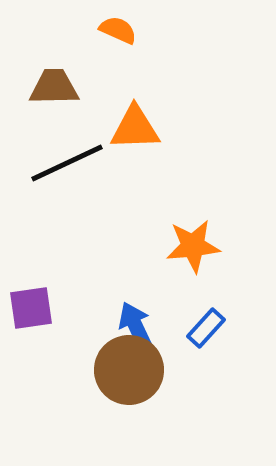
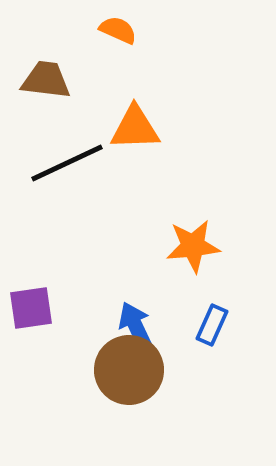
brown trapezoid: moved 8 px left, 7 px up; rotated 8 degrees clockwise
blue rectangle: moved 6 px right, 3 px up; rotated 18 degrees counterclockwise
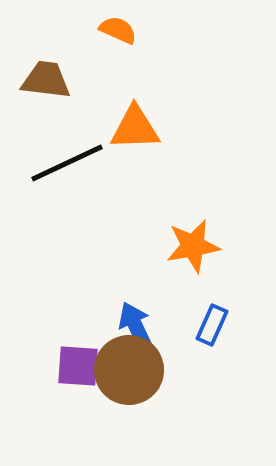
orange star: rotated 4 degrees counterclockwise
purple square: moved 47 px right, 58 px down; rotated 12 degrees clockwise
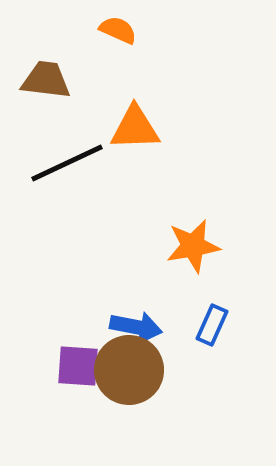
blue arrow: rotated 126 degrees clockwise
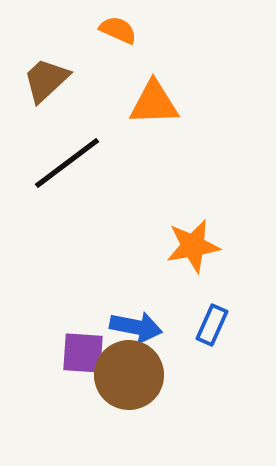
brown trapezoid: rotated 50 degrees counterclockwise
orange triangle: moved 19 px right, 25 px up
black line: rotated 12 degrees counterclockwise
purple square: moved 5 px right, 13 px up
brown circle: moved 5 px down
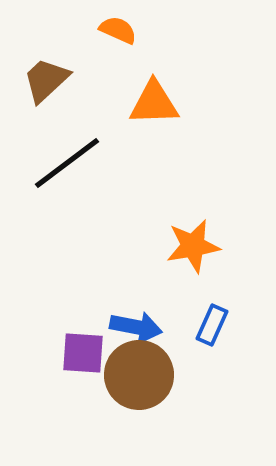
brown circle: moved 10 px right
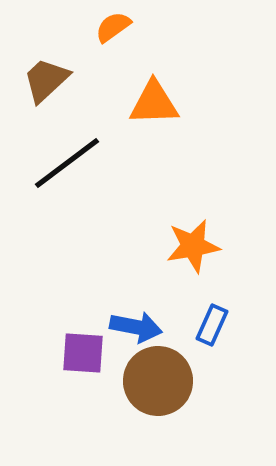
orange semicircle: moved 5 px left, 3 px up; rotated 60 degrees counterclockwise
brown circle: moved 19 px right, 6 px down
